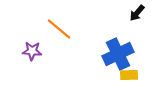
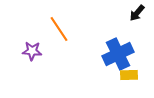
orange line: rotated 16 degrees clockwise
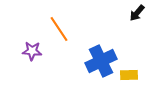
blue cross: moved 17 px left, 7 px down
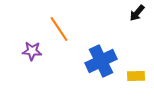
yellow rectangle: moved 7 px right, 1 px down
